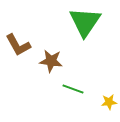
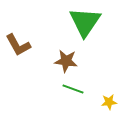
brown star: moved 15 px right
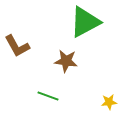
green triangle: rotated 28 degrees clockwise
brown L-shape: moved 1 px left, 1 px down
green line: moved 25 px left, 7 px down
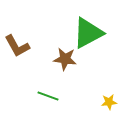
green triangle: moved 3 px right, 11 px down
brown star: moved 1 px left, 2 px up
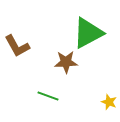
brown star: moved 1 px right, 3 px down; rotated 10 degrees counterclockwise
yellow star: rotated 28 degrees clockwise
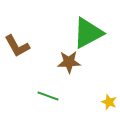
brown star: moved 3 px right
